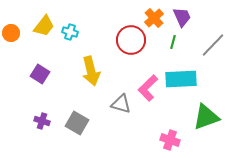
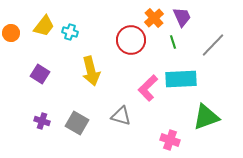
green line: rotated 32 degrees counterclockwise
gray triangle: moved 12 px down
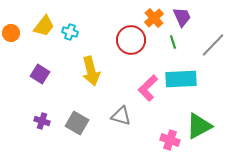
green triangle: moved 7 px left, 9 px down; rotated 8 degrees counterclockwise
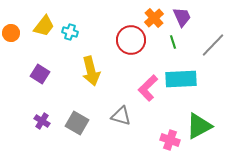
purple cross: rotated 14 degrees clockwise
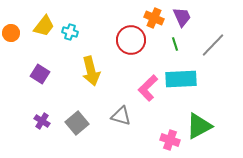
orange cross: rotated 24 degrees counterclockwise
green line: moved 2 px right, 2 px down
gray square: rotated 20 degrees clockwise
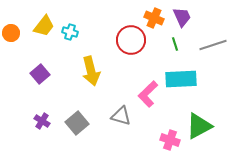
gray line: rotated 28 degrees clockwise
purple square: rotated 18 degrees clockwise
pink L-shape: moved 6 px down
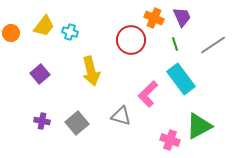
gray line: rotated 16 degrees counterclockwise
cyan rectangle: rotated 56 degrees clockwise
purple cross: rotated 21 degrees counterclockwise
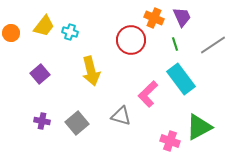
green triangle: moved 1 px down
pink cross: moved 1 px down
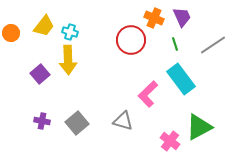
yellow arrow: moved 23 px left, 11 px up; rotated 12 degrees clockwise
gray triangle: moved 2 px right, 5 px down
pink cross: rotated 18 degrees clockwise
